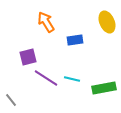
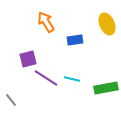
yellow ellipse: moved 2 px down
purple square: moved 2 px down
green rectangle: moved 2 px right
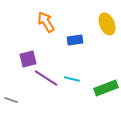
green rectangle: rotated 10 degrees counterclockwise
gray line: rotated 32 degrees counterclockwise
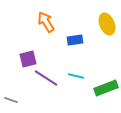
cyan line: moved 4 px right, 3 px up
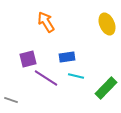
blue rectangle: moved 8 px left, 17 px down
green rectangle: rotated 25 degrees counterclockwise
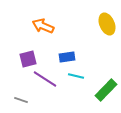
orange arrow: moved 3 px left, 4 px down; rotated 35 degrees counterclockwise
purple line: moved 1 px left, 1 px down
green rectangle: moved 2 px down
gray line: moved 10 px right
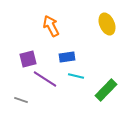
orange arrow: moved 8 px right; rotated 40 degrees clockwise
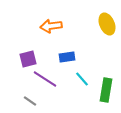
orange arrow: rotated 70 degrees counterclockwise
cyan line: moved 6 px right, 3 px down; rotated 35 degrees clockwise
green rectangle: rotated 35 degrees counterclockwise
gray line: moved 9 px right, 1 px down; rotated 16 degrees clockwise
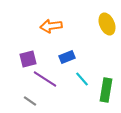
blue rectangle: rotated 14 degrees counterclockwise
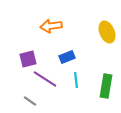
yellow ellipse: moved 8 px down
cyan line: moved 6 px left, 1 px down; rotated 35 degrees clockwise
green rectangle: moved 4 px up
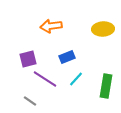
yellow ellipse: moved 4 px left, 3 px up; rotated 70 degrees counterclockwise
cyan line: moved 1 px up; rotated 49 degrees clockwise
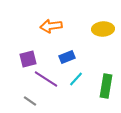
purple line: moved 1 px right
